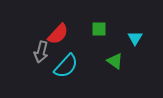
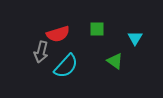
green square: moved 2 px left
red semicircle: rotated 30 degrees clockwise
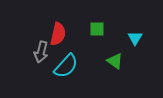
red semicircle: rotated 60 degrees counterclockwise
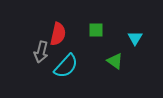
green square: moved 1 px left, 1 px down
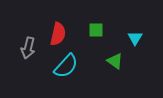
gray arrow: moved 13 px left, 4 px up
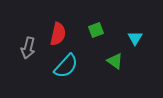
green square: rotated 21 degrees counterclockwise
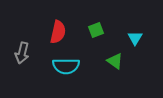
red semicircle: moved 2 px up
gray arrow: moved 6 px left, 5 px down
cyan semicircle: rotated 48 degrees clockwise
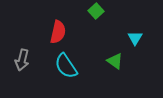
green square: moved 19 px up; rotated 21 degrees counterclockwise
gray arrow: moved 7 px down
cyan semicircle: rotated 56 degrees clockwise
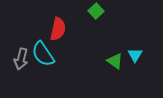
red semicircle: moved 3 px up
cyan triangle: moved 17 px down
gray arrow: moved 1 px left, 1 px up
cyan semicircle: moved 23 px left, 12 px up
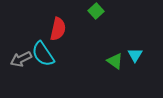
gray arrow: rotated 50 degrees clockwise
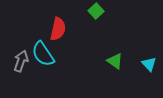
cyan triangle: moved 14 px right, 9 px down; rotated 14 degrees counterclockwise
gray arrow: moved 2 px down; rotated 135 degrees clockwise
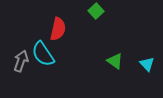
cyan triangle: moved 2 px left
